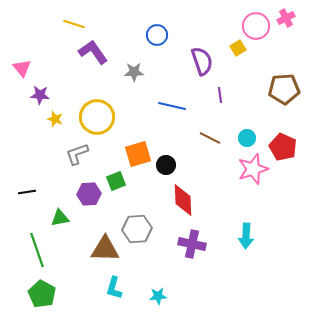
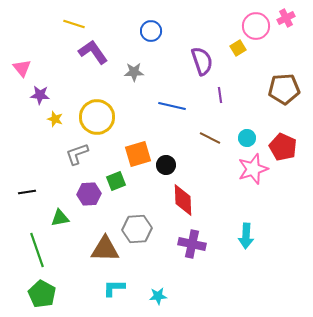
blue circle: moved 6 px left, 4 px up
cyan L-shape: rotated 75 degrees clockwise
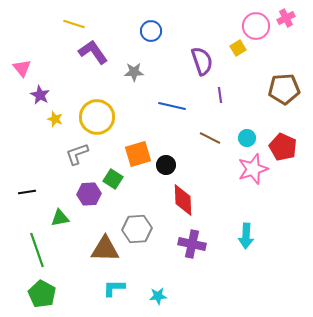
purple star: rotated 24 degrees clockwise
green square: moved 3 px left, 2 px up; rotated 36 degrees counterclockwise
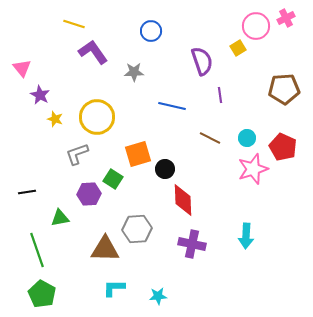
black circle: moved 1 px left, 4 px down
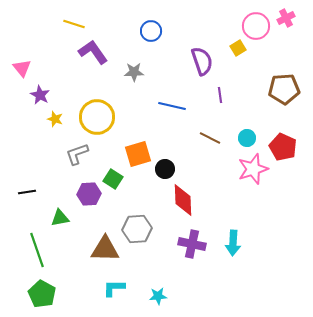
cyan arrow: moved 13 px left, 7 px down
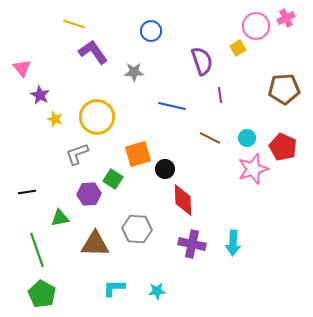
gray hexagon: rotated 8 degrees clockwise
brown triangle: moved 10 px left, 5 px up
cyan star: moved 1 px left, 5 px up
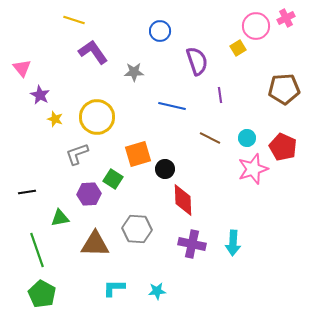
yellow line: moved 4 px up
blue circle: moved 9 px right
purple semicircle: moved 5 px left
